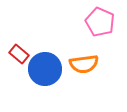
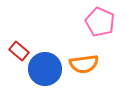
red rectangle: moved 3 px up
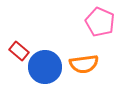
blue circle: moved 2 px up
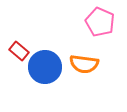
orange semicircle: rotated 16 degrees clockwise
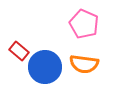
pink pentagon: moved 16 px left, 2 px down
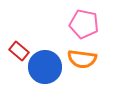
pink pentagon: rotated 12 degrees counterclockwise
orange semicircle: moved 2 px left, 5 px up
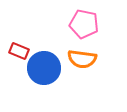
red rectangle: rotated 18 degrees counterclockwise
blue circle: moved 1 px left, 1 px down
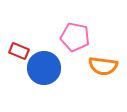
pink pentagon: moved 9 px left, 13 px down
orange semicircle: moved 21 px right, 7 px down
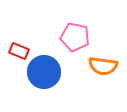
blue circle: moved 4 px down
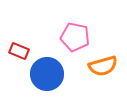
orange semicircle: rotated 24 degrees counterclockwise
blue circle: moved 3 px right, 2 px down
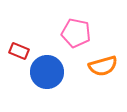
pink pentagon: moved 1 px right, 4 px up
blue circle: moved 2 px up
